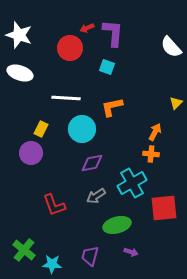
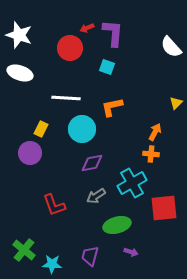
purple circle: moved 1 px left
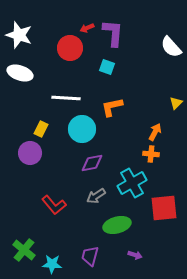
red L-shape: rotated 20 degrees counterclockwise
purple arrow: moved 4 px right, 3 px down
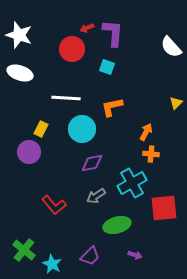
red circle: moved 2 px right, 1 px down
orange arrow: moved 9 px left
purple circle: moved 1 px left, 1 px up
purple trapezoid: rotated 150 degrees counterclockwise
cyan star: rotated 24 degrees clockwise
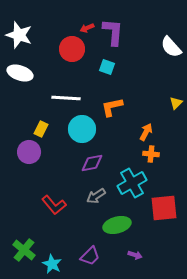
purple L-shape: moved 1 px up
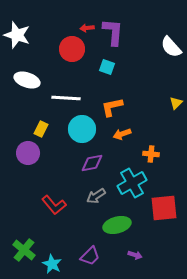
red arrow: rotated 16 degrees clockwise
white star: moved 2 px left
white ellipse: moved 7 px right, 7 px down
orange arrow: moved 24 px left, 2 px down; rotated 138 degrees counterclockwise
purple circle: moved 1 px left, 1 px down
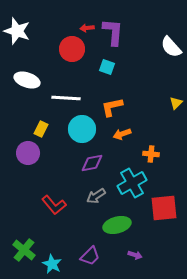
white star: moved 4 px up
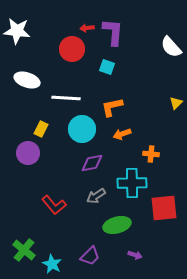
white star: rotated 12 degrees counterclockwise
cyan cross: rotated 28 degrees clockwise
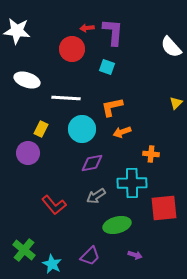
orange arrow: moved 2 px up
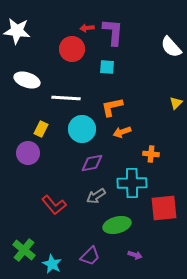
cyan square: rotated 14 degrees counterclockwise
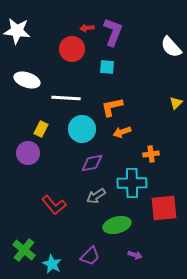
purple L-shape: rotated 16 degrees clockwise
orange cross: rotated 14 degrees counterclockwise
